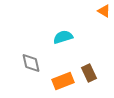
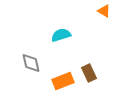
cyan semicircle: moved 2 px left, 2 px up
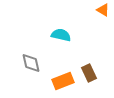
orange triangle: moved 1 px left, 1 px up
cyan semicircle: rotated 30 degrees clockwise
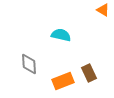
gray diamond: moved 2 px left, 1 px down; rotated 10 degrees clockwise
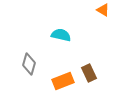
gray diamond: rotated 20 degrees clockwise
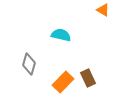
brown rectangle: moved 1 px left, 5 px down
orange rectangle: moved 1 px down; rotated 25 degrees counterclockwise
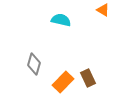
cyan semicircle: moved 15 px up
gray diamond: moved 5 px right
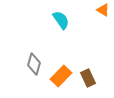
cyan semicircle: rotated 42 degrees clockwise
orange rectangle: moved 2 px left, 6 px up
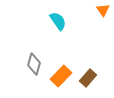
orange triangle: rotated 24 degrees clockwise
cyan semicircle: moved 3 px left, 1 px down
brown rectangle: rotated 66 degrees clockwise
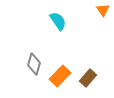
orange rectangle: moved 1 px left
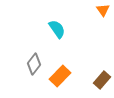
cyan semicircle: moved 1 px left, 8 px down
gray diamond: rotated 20 degrees clockwise
brown rectangle: moved 14 px right, 2 px down
